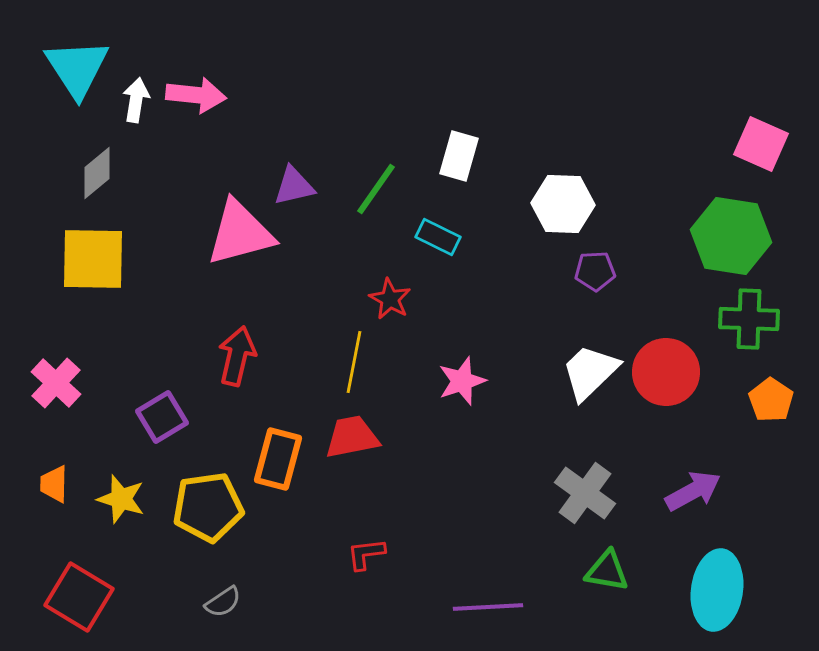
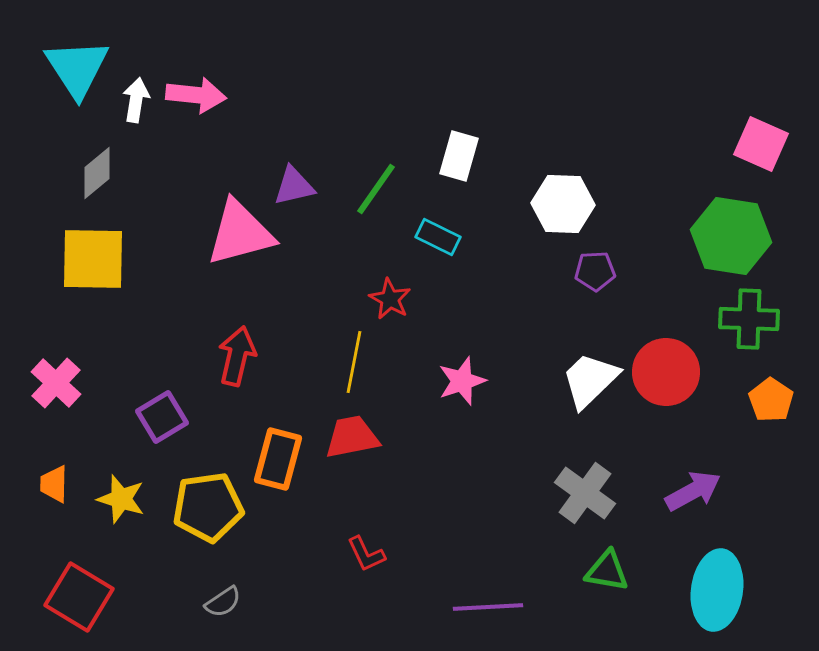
white trapezoid: moved 8 px down
red L-shape: rotated 108 degrees counterclockwise
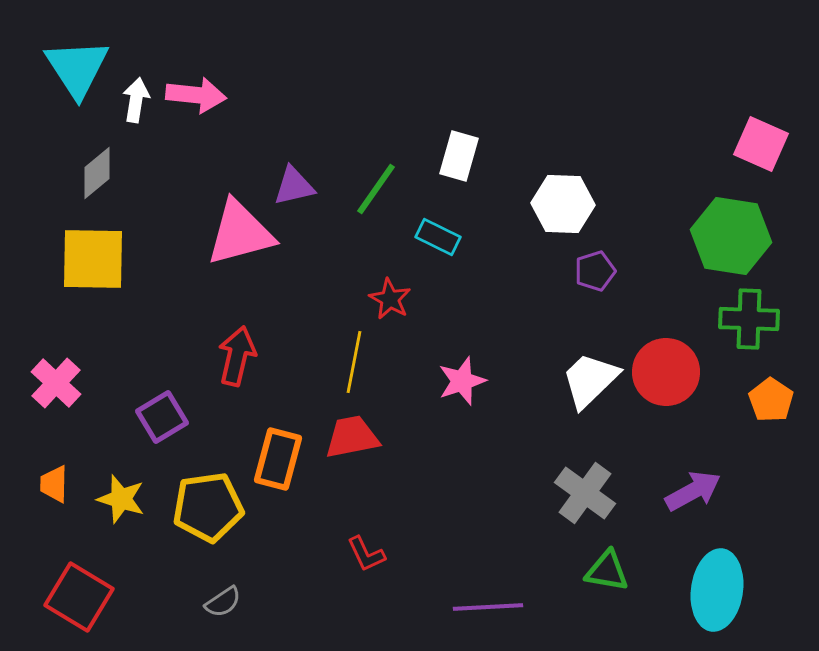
purple pentagon: rotated 15 degrees counterclockwise
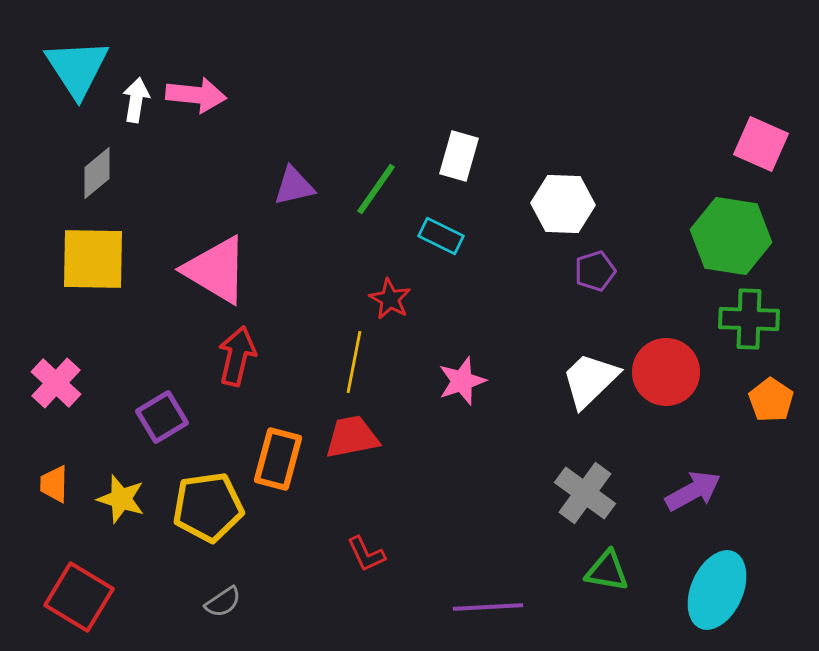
pink triangle: moved 24 px left, 37 px down; rotated 46 degrees clockwise
cyan rectangle: moved 3 px right, 1 px up
cyan ellipse: rotated 16 degrees clockwise
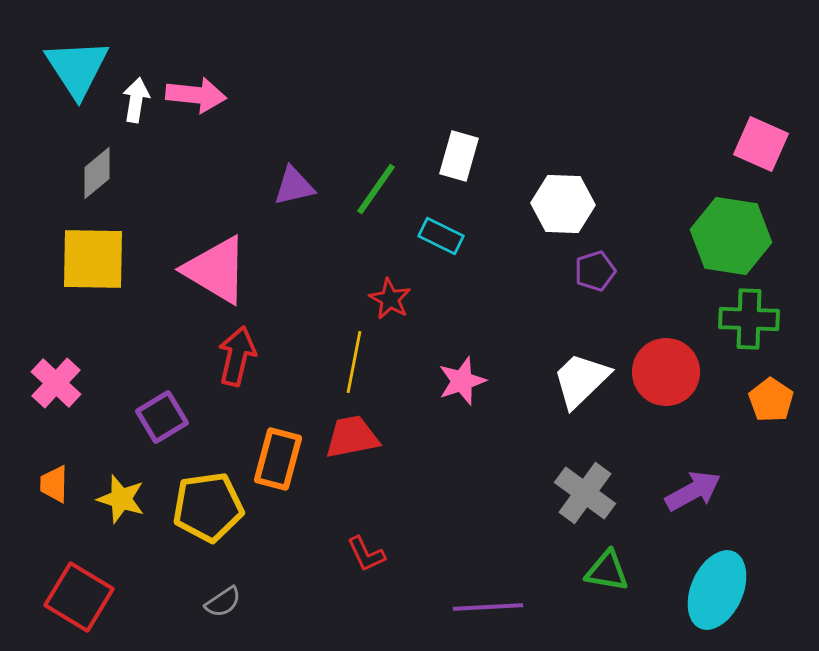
white trapezoid: moved 9 px left
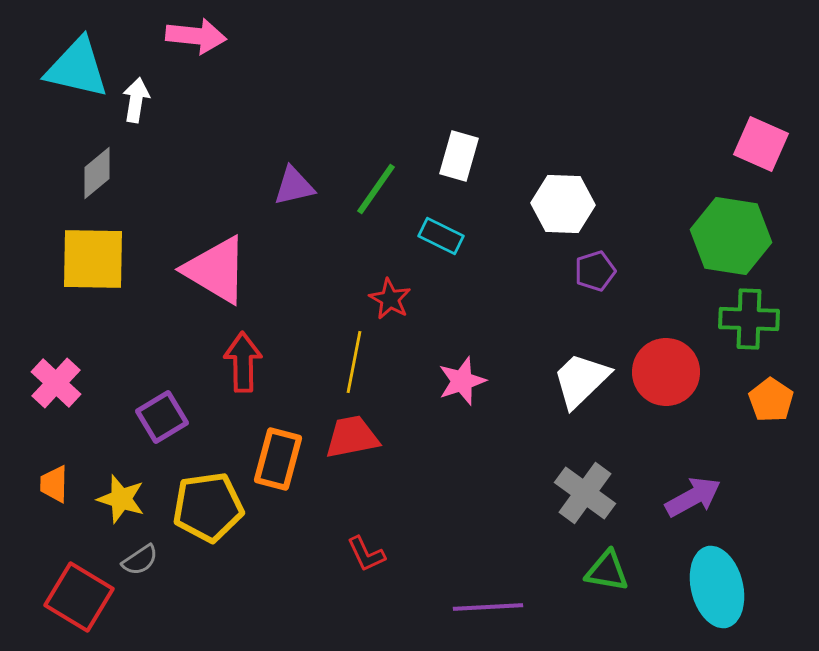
cyan triangle: rotated 44 degrees counterclockwise
pink arrow: moved 59 px up
red arrow: moved 6 px right, 6 px down; rotated 14 degrees counterclockwise
purple arrow: moved 6 px down
cyan ellipse: moved 3 px up; rotated 38 degrees counterclockwise
gray semicircle: moved 83 px left, 42 px up
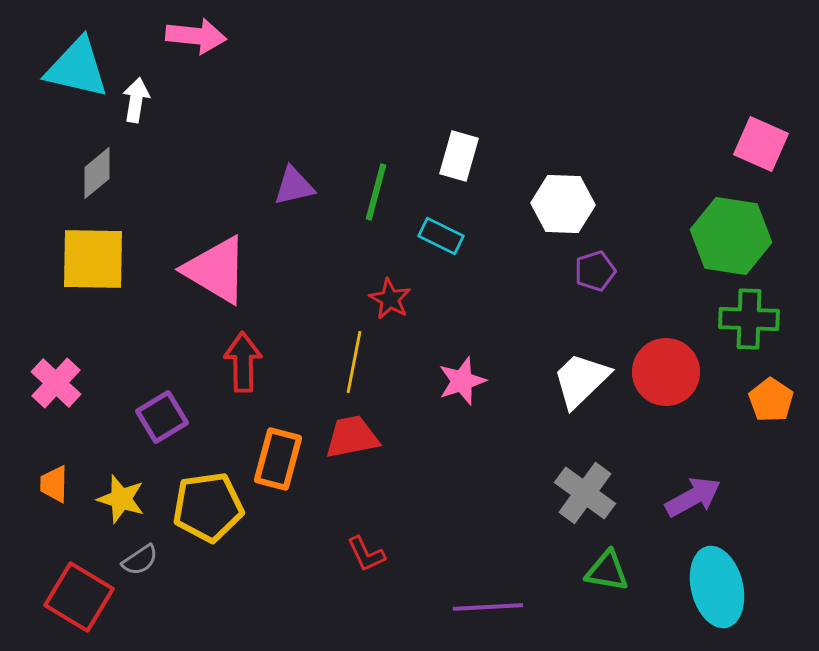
green line: moved 3 px down; rotated 20 degrees counterclockwise
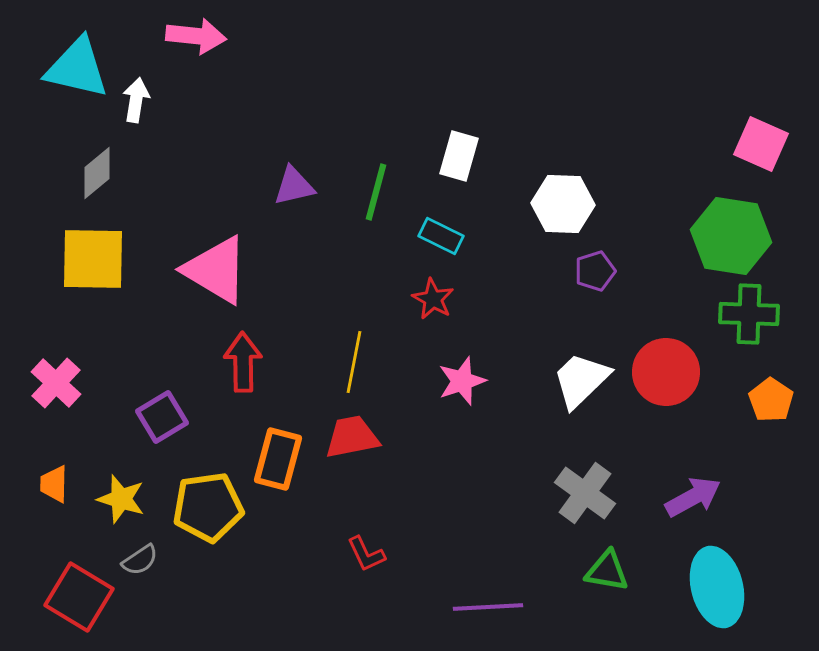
red star: moved 43 px right
green cross: moved 5 px up
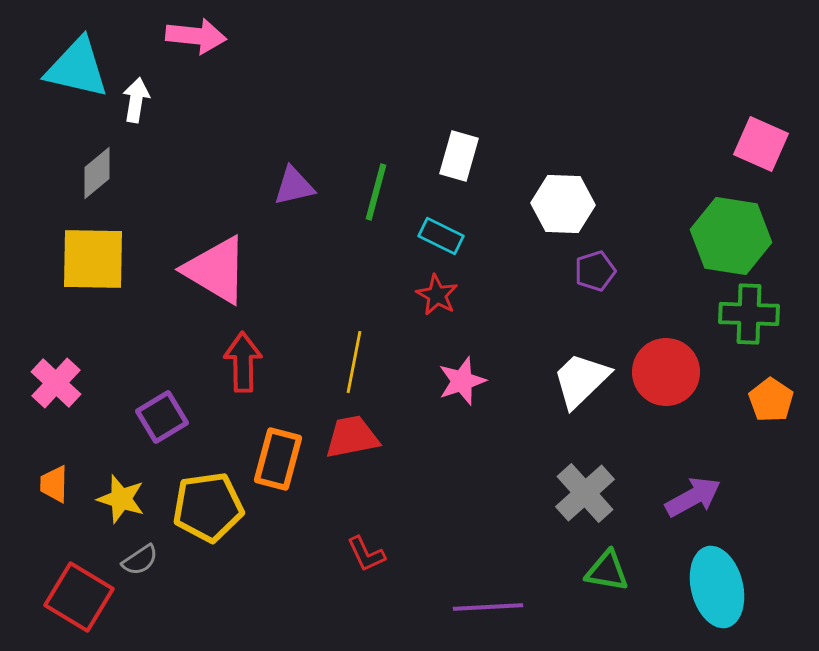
red star: moved 4 px right, 4 px up
gray cross: rotated 12 degrees clockwise
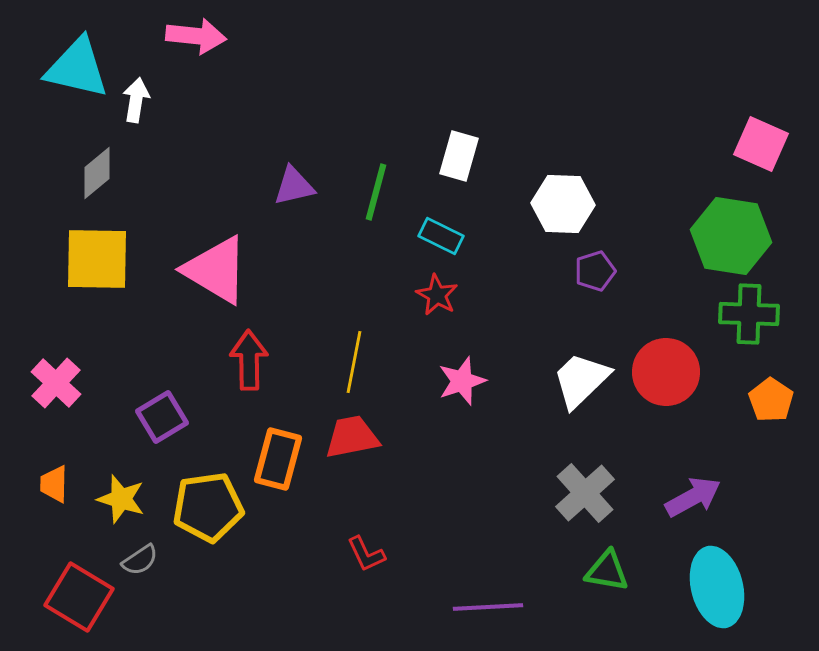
yellow square: moved 4 px right
red arrow: moved 6 px right, 2 px up
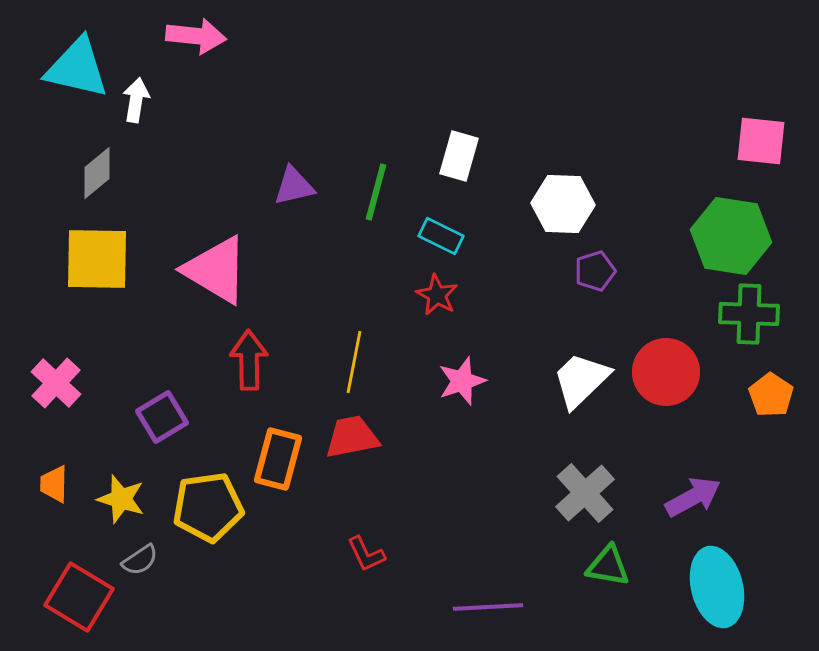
pink square: moved 3 px up; rotated 18 degrees counterclockwise
orange pentagon: moved 5 px up
green triangle: moved 1 px right, 5 px up
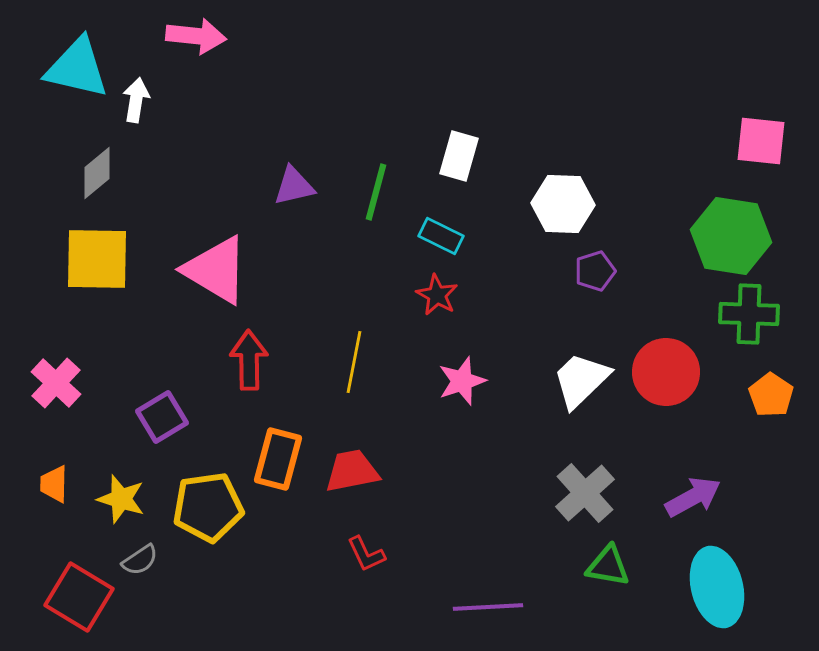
red trapezoid: moved 34 px down
